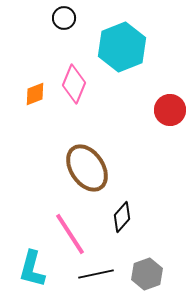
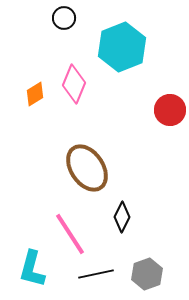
orange diamond: rotated 10 degrees counterclockwise
black diamond: rotated 16 degrees counterclockwise
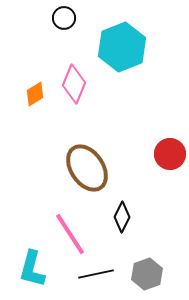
red circle: moved 44 px down
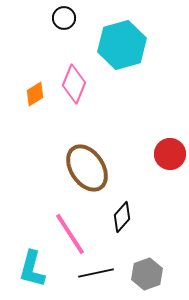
cyan hexagon: moved 2 px up; rotated 6 degrees clockwise
black diamond: rotated 16 degrees clockwise
black line: moved 1 px up
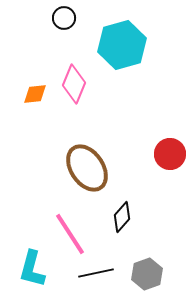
orange diamond: rotated 25 degrees clockwise
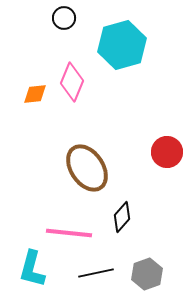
pink diamond: moved 2 px left, 2 px up
red circle: moved 3 px left, 2 px up
pink line: moved 1 px left, 1 px up; rotated 51 degrees counterclockwise
